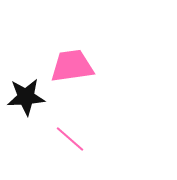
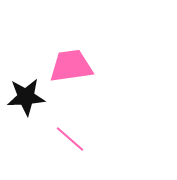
pink trapezoid: moved 1 px left
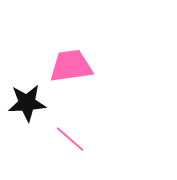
black star: moved 1 px right, 6 px down
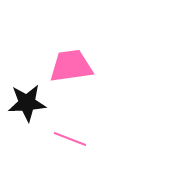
pink line: rotated 20 degrees counterclockwise
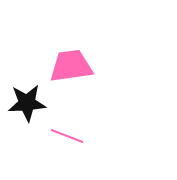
pink line: moved 3 px left, 3 px up
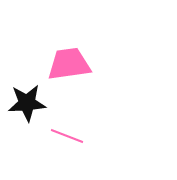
pink trapezoid: moved 2 px left, 2 px up
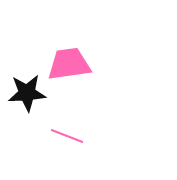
black star: moved 10 px up
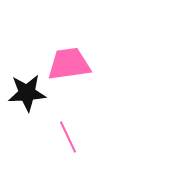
pink line: moved 1 px right, 1 px down; rotated 44 degrees clockwise
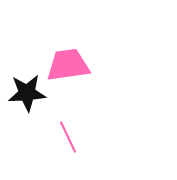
pink trapezoid: moved 1 px left, 1 px down
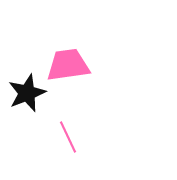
black star: rotated 18 degrees counterclockwise
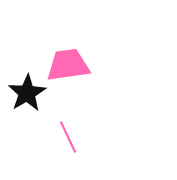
black star: rotated 9 degrees counterclockwise
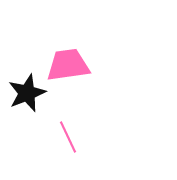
black star: rotated 9 degrees clockwise
